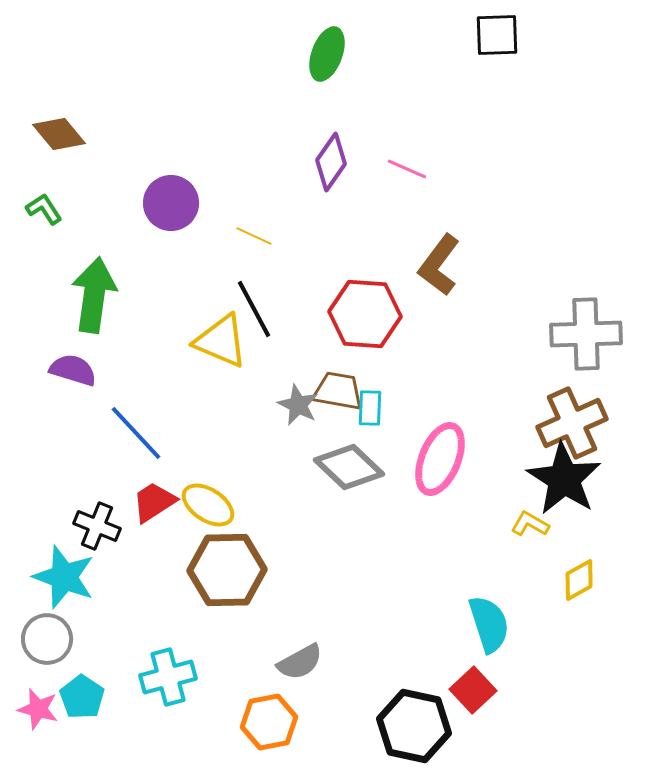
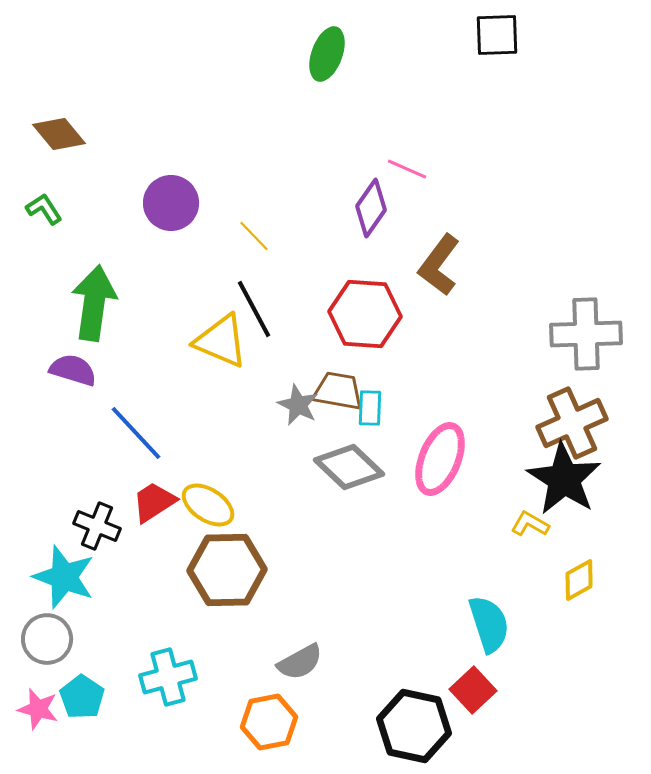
purple diamond: moved 40 px right, 46 px down
yellow line: rotated 21 degrees clockwise
green arrow: moved 8 px down
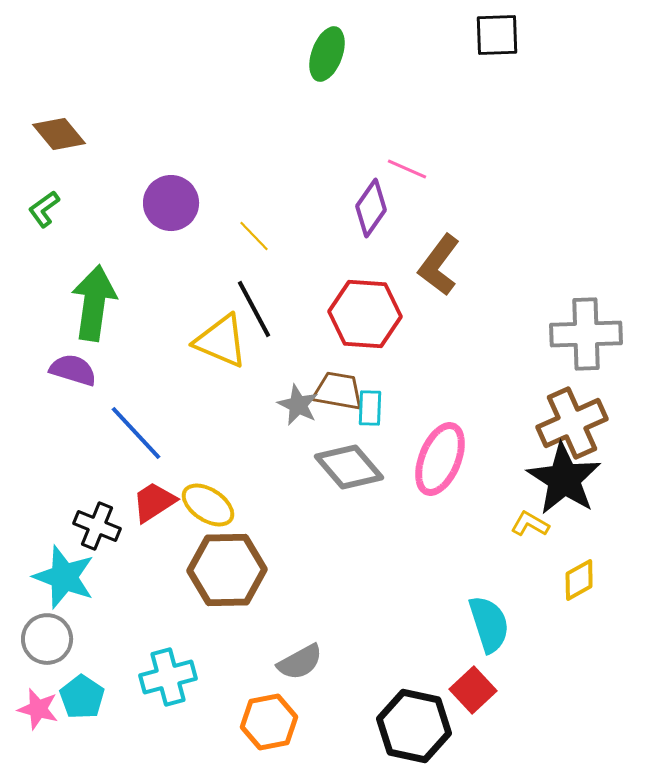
green L-shape: rotated 93 degrees counterclockwise
gray diamond: rotated 6 degrees clockwise
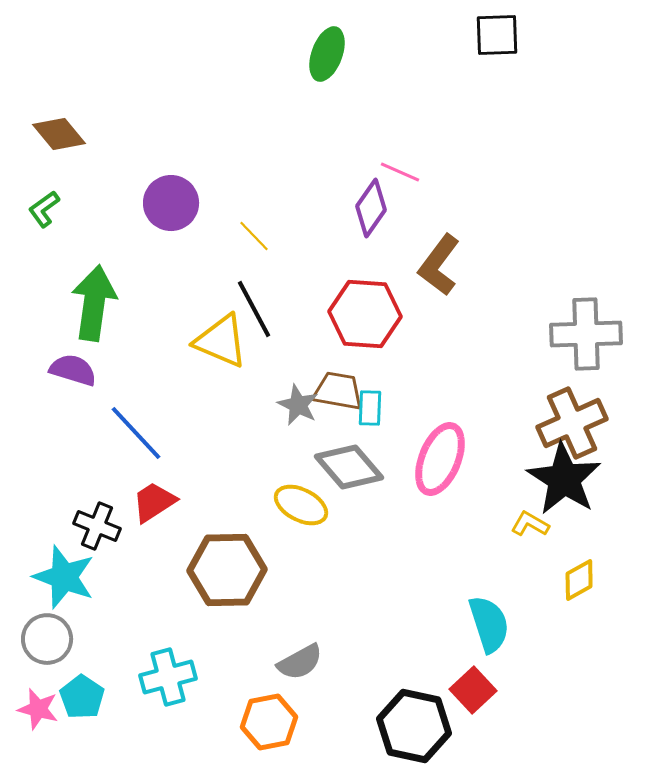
pink line: moved 7 px left, 3 px down
yellow ellipse: moved 93 px right; rotated 6 degrees counterclockwise
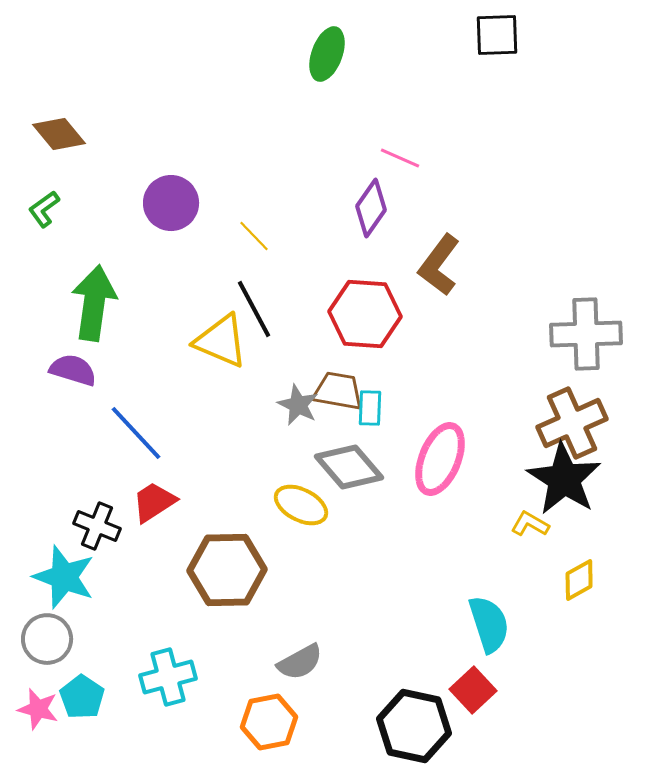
pink line: moved 14 px up
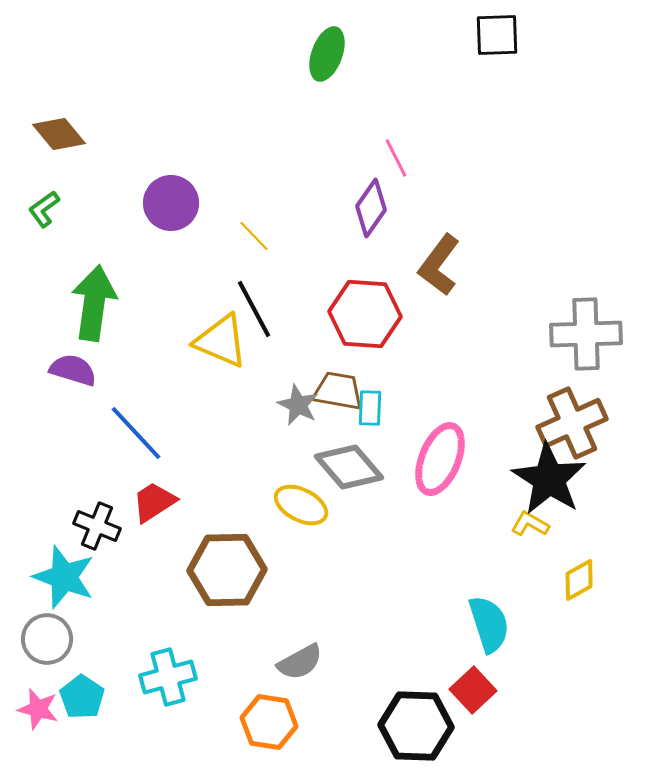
pink line: moved 4 px left; rotated 39 degrees clockwise
black star: moved 15 px left
orange hexagon: rotated 20 degrees clockwise
black hexagon: moved 2 px right; rotated 10 degrees counterclockwise
